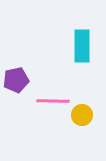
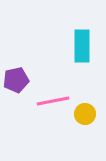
pink line: rotated 12 degrees counterclockwise
yellow circle: moved 3 px right, 1 px up
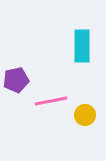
pink line: moved 2 px left
yellow circle: moved 1 px down
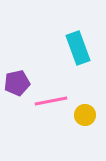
cyan rectangle: moved 4 px left, 2 px down; rotated 20 degrees counterclockwise
purple pentagon: moved 1 px right, 3 px down
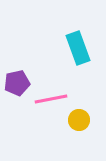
pink line: moved 2 px up
yellow circle: moved 6 px left, 5 px down
